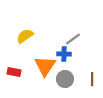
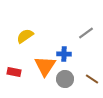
gray line: moved 13 px right, 6 px up
brown line: rotated 56 degrees counterclockwise
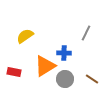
gray line: rotated 28 degrees counterclockwise
blue cross: moved 1 px up
orange triangle: rotated 25 degrees clockwise
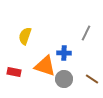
yellow semicircle: rotated 36 degrees counterclockwise
orange triangle: rotated 50 degrees clockwise
gray circle: moved 1 px left
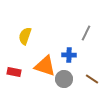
blue cross: moved 5 px right, 2 px down
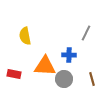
yellow semicircle: rotated 30 degrees counterclockwise
orange triangle: rotated 15 degrees counterclockwise
red rectangle: moved 2 px down
brown line: rotated 40 degrees clockwise
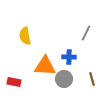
blue cross: moved 2 px down
red rectangle: moved 8 px down
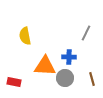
gray circle: moved 1 px right, 1 px up
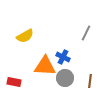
yellow semicircle: rotated 108 degrees counterclockwise
blue cross: moved 6 px left; rotated 24 degrees clockwise
brown line: moved 2 px left, 2 px down; rotated 24 degrees clockwise
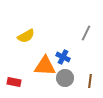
yellow semicircle: moved 1 px right
